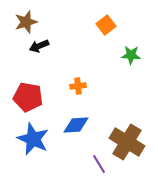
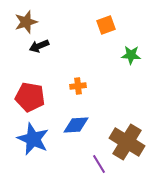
orange square: rotated 18 degrees clockwise
red pentagon: moved 2 px right
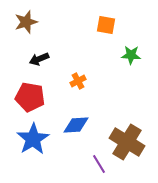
orange square: rotated 30 degrees clockwise
black arrow: moved 13 px down
orange cross: moved 5 px up; rotated 21 degrees counterclockwise
blue star: rotated 16 degrees clockwise
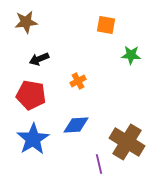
brown star: rotated 10 degrees clockwise
red pentagon: moved 1 px right, 2 px up
purple line: rotated 18 degrees clockwise
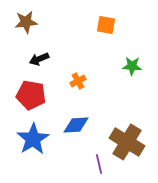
green star: moved 1 px right, 11 px down
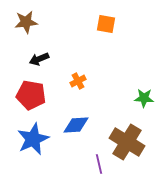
orange square: moved 1 px up
green star: moved 12 px right, 32 px down
blue star: rotated 8 degrees clockwise
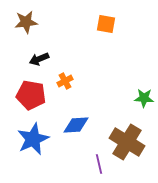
orange cross: moved 13 px left
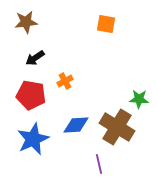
black arrow: moved 4 px left, 1 px up; rotated 12 degrees counterclockwise
green star: moved 5 px left, 1 px down
brown cross: moved 10 px left, 15 px up
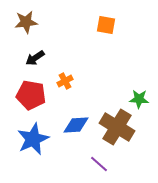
orange square: moved 1 px down
purple line: rotated 36 degrees counterclockwise
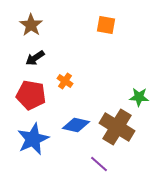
brown star: moved 5 px right, 3 px down; rotated 30 degrees counterclockwise
orange cross: rotated 28 degrees counterclockwise
green star: moved 2 px up
blue diamond: rotated 16 degrees clockwise
